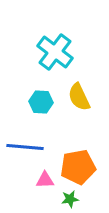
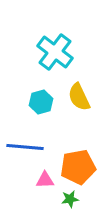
cyan hexagon: rotated 20 degrees counterclockwise
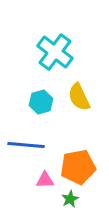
blue line: moved 1 px right, 2 px up
green star: rotated 18 degrees counterclockwise
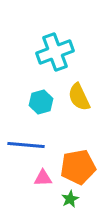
cyan cross: rotated 33 degrees clockwise
pink triangle: moved 2 px left, 2 px up
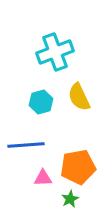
blue line: rotated 9 degrees counterclockwise
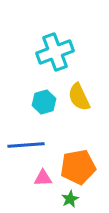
cyan hexagon: moved 3 px right
